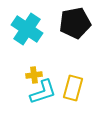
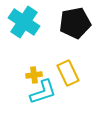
cyan cross: moved 3 px left, 7 px up
yellow rectangle: moved 5 px left, 15 px up; rotated 40 degrees counterclockwise
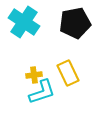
cyan L-shape: moved 1 px left
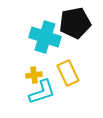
cyan cross: moved 21 px right, 15 px down; rotated 16 degrees counterclockwise
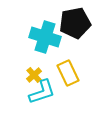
yellow cross: rotated 35 degrees counterclockwise
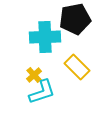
black pentagon: moved 4 px up
cyan cross: rotated 20 degrees counterclockwise
yellow rectangle: moved 9 px right, 6 px up; rotated 20 degrees counterclockwise
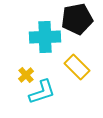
black pentagon: moved 2 px right
yellow cross: moved 8 px left
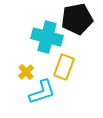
cyan cross: moved 2 px right; rotated 16 degrees clockwise
yellow rectangle: moved 13 px left; rotated 65 degrees clockwise
yellow cross: moved 3 px up
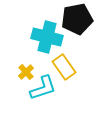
yellow rectangle: rotated 55 degrees counterclockwise
cyan L-shape: moved 1 px right, 4 px up
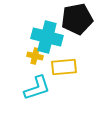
yellow rectangle: rotated 60 degrees counterclockwise
yellow cross: moved 9 px right, 16 px up; rotated 35 degrees counterclockwise
cyan L-shape: moved 6 px left
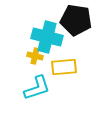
black pentagon: moved 1 px left, 1 px down; rotated 20 degrees clockwise
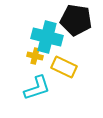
yellow rectangle: rotated 30 degrees clockwise
